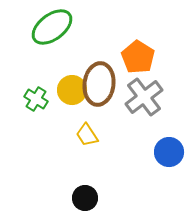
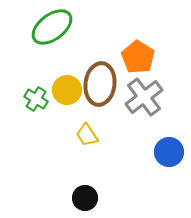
brown ellipse: moved 1 px right
yellow circle: moved 5 px left
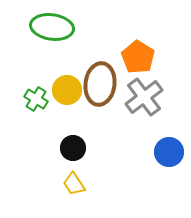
green ellipse: rotated 45 degrees clockwise
yellow trapezoid: moved 13 px left, 49 px down
black circle: moved 12 px left, 50 px up
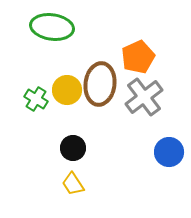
orange pentagon: rotated 16 degrees clockwise
yellow trapezoid: moved 1 px left
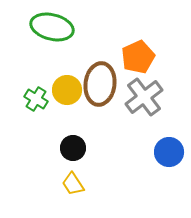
green ellipse: rotated 6 degrees clockwise
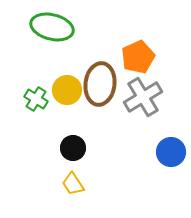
gray cross: moved 1 px left; rotated 6 degrees clockwise
blue circle: moved 2 px right
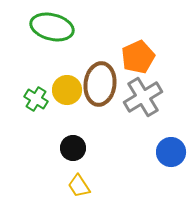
yellow trapezoid: moved 6 px right, 2 px down
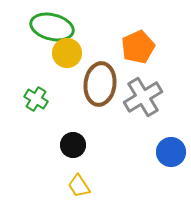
orange pentagon: moved 10 px up
yellow circle: moved 37 px up
black circle: moved 3 px up
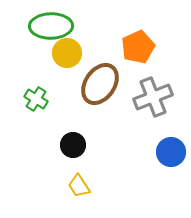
green ellipse: moved 1 px left, 1 px up; rotated 15 degrees counterclockwise
brown ellipse: rotated 27 degrees clockwise
gray cross: moved 10 px right; rotated 9 degrees clockwise
